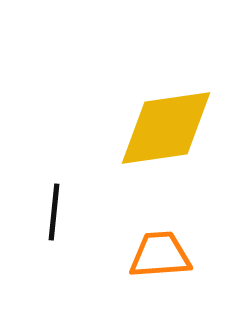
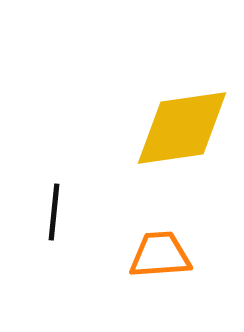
yellow diamond: moved 16 px right
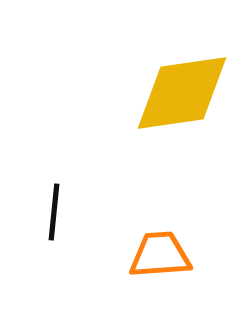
yellow diamond: moved 35 px up
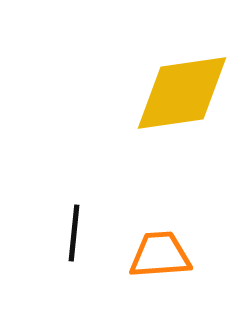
black line: moved 20 px right, 21 px down
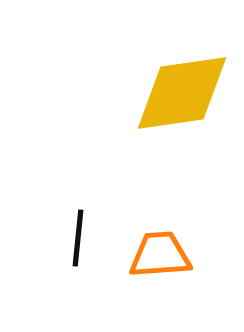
black line: moved 4 px right, 5 px down
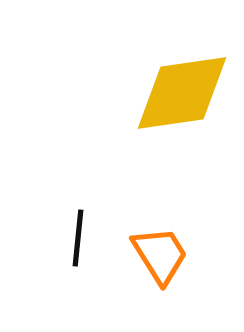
orange trapezoid: rotated 62 degrees clockwise
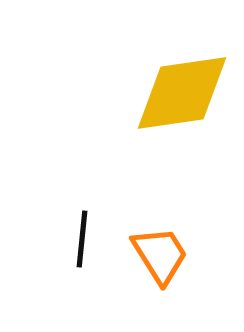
black line: moved 4 px right, 1 px down
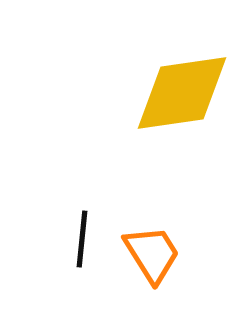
orange trapezoid: moved 8 px left, 1 px up
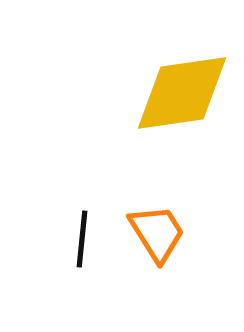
orange trapezoid: moved 5 px right, 21 px up
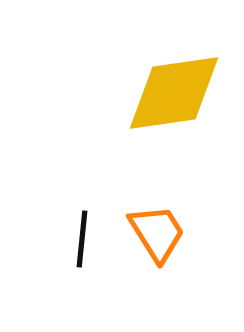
yellow diamond: moved 8 px left
